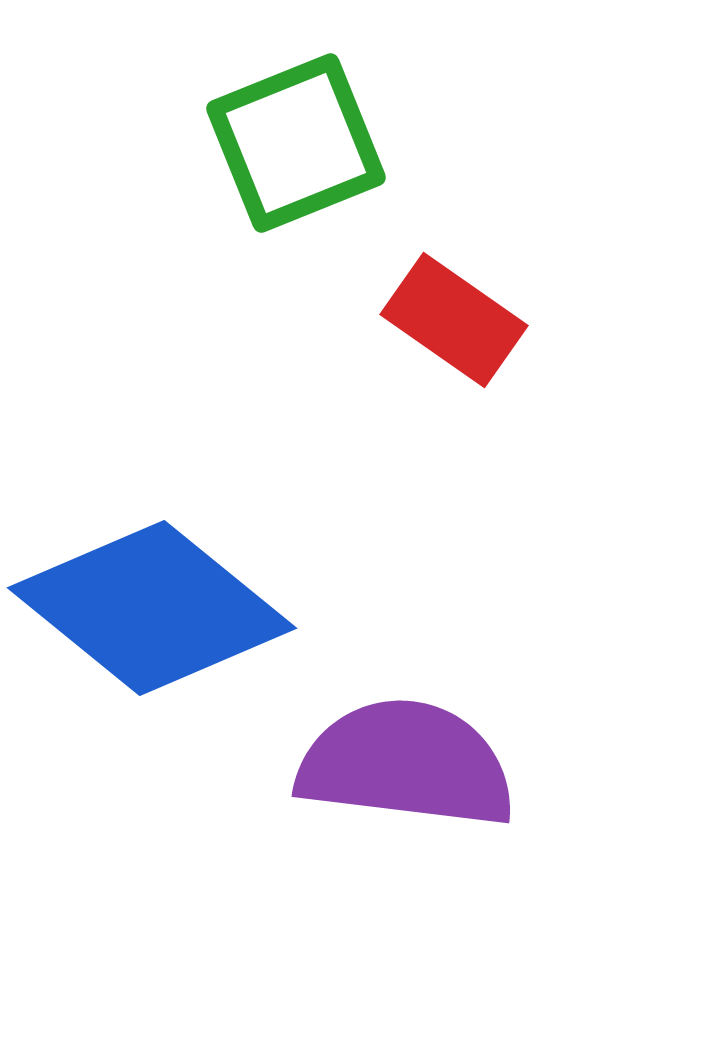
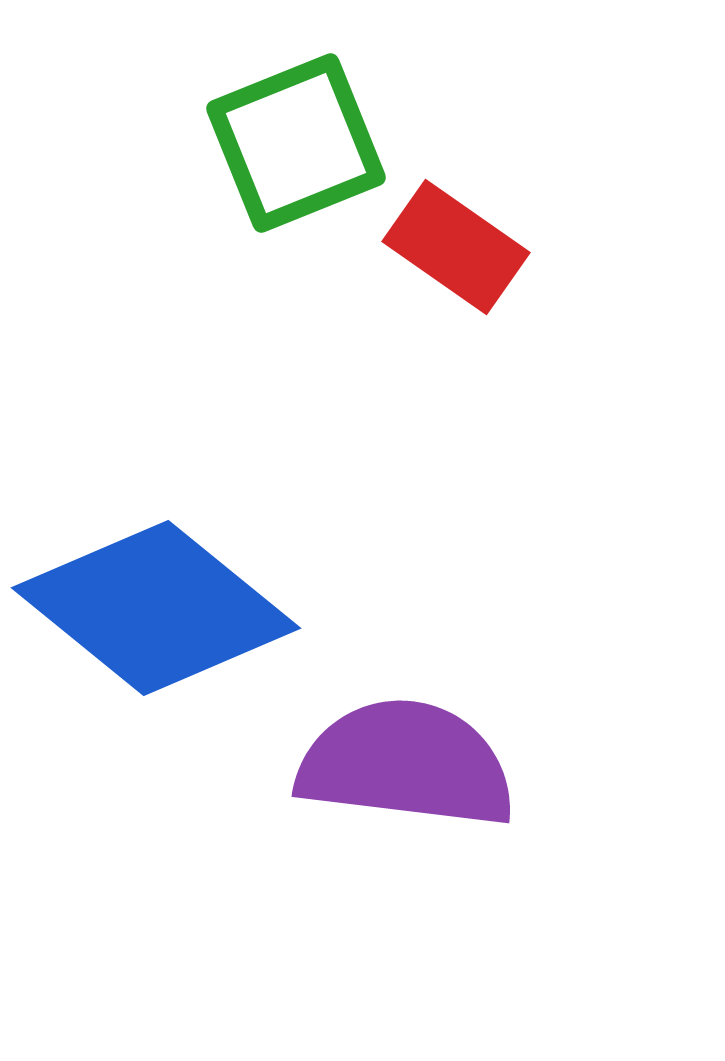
red rectangle: moved 2 px right, 73 px up
blue diamond: moved 4 px right
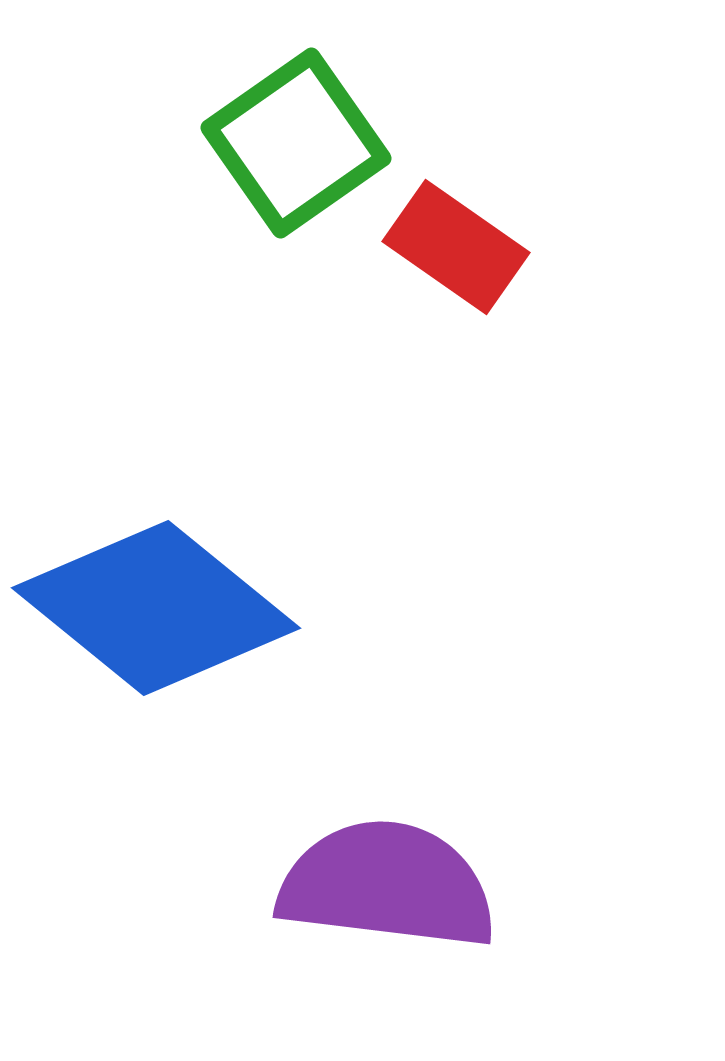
green square: rotated 13 degrees counterclockwise
purple semicircle: moved 19 px left, 121 px down
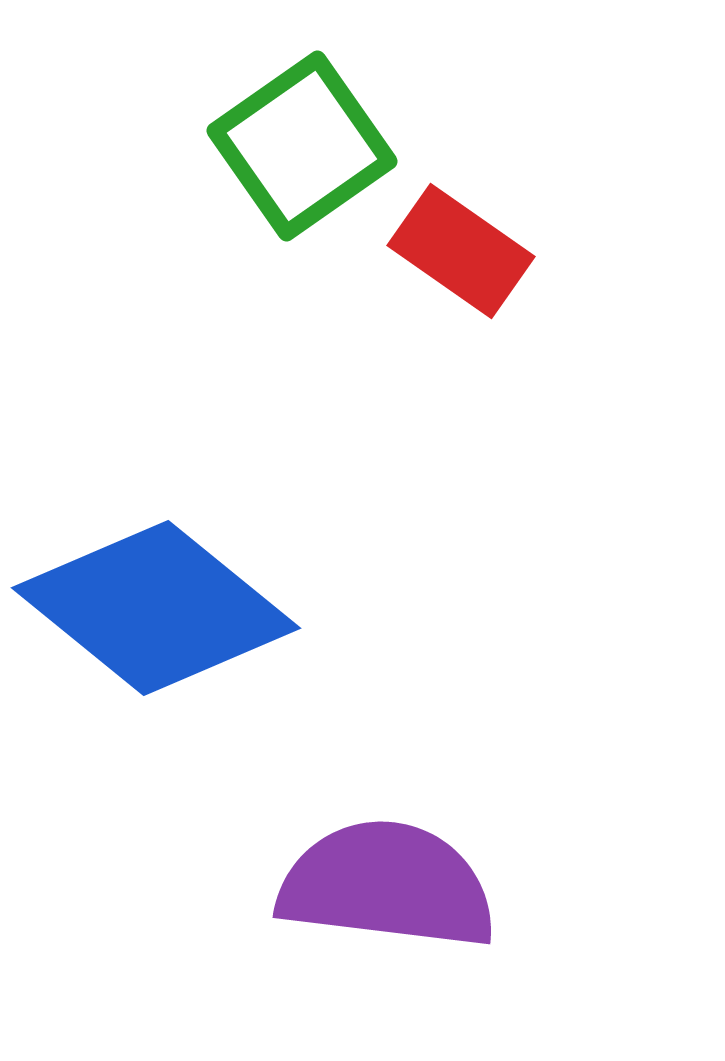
green square: moved 6 px right, 3 px down
red rectangle: moved 5 px right, 4 px down
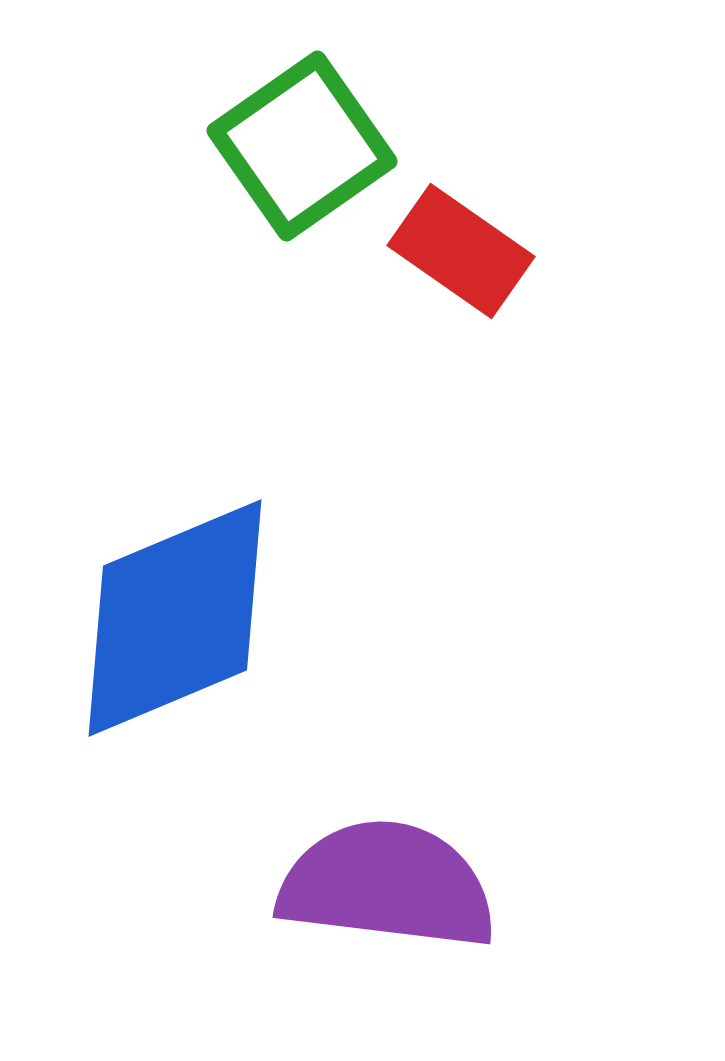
blue diamond: moved 19 px right, 10 px down; rotated 62 degrees counterclockwise
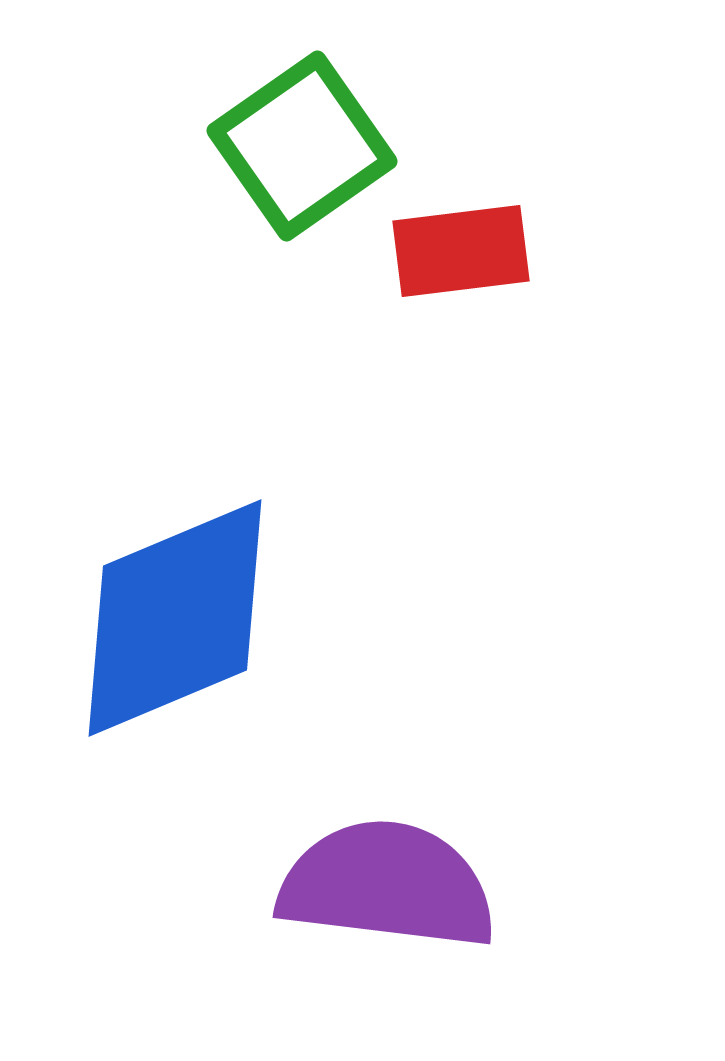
red rectangle: rotated 42 degrees counterclockwise
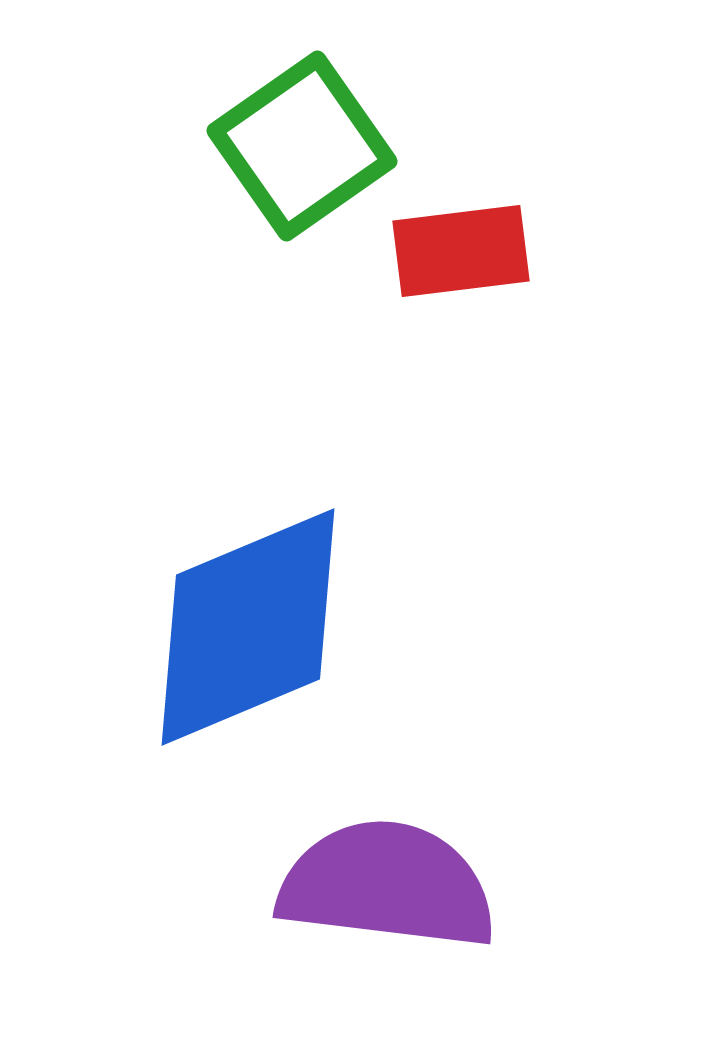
blue diamond: moved 73 px right, 9 px down
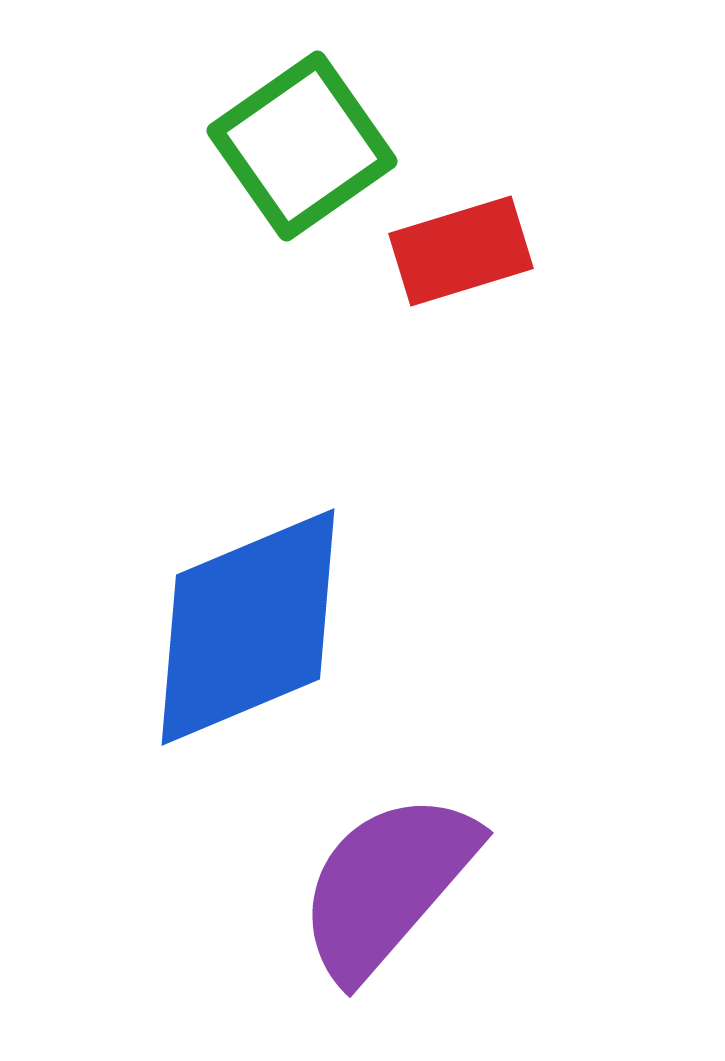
red rectangle: rotated 10 degrees counterclockwise
purple semicircle: rotated 56 degrees counterclockwise
